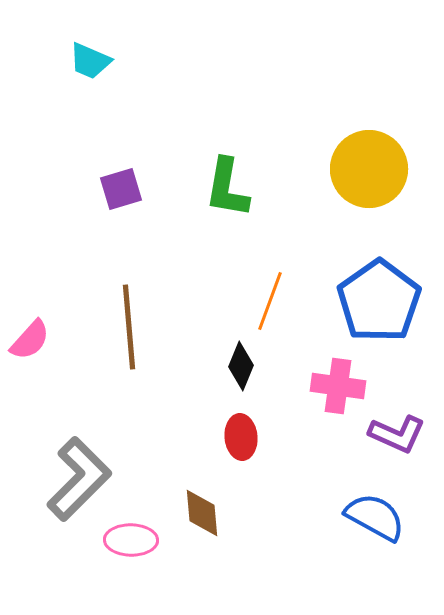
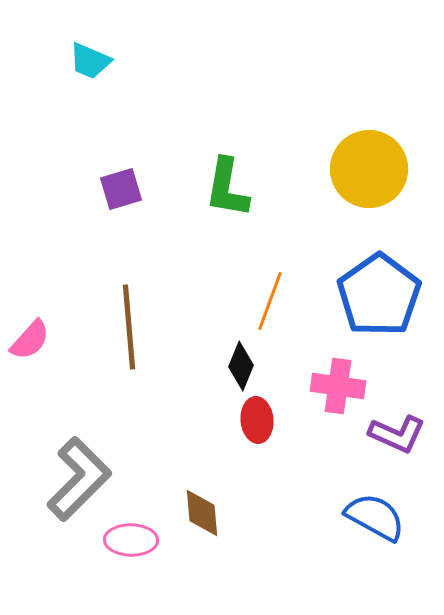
blue pentagon: moved 6 px up
red ellipse: moved 16 px right, 17 px up
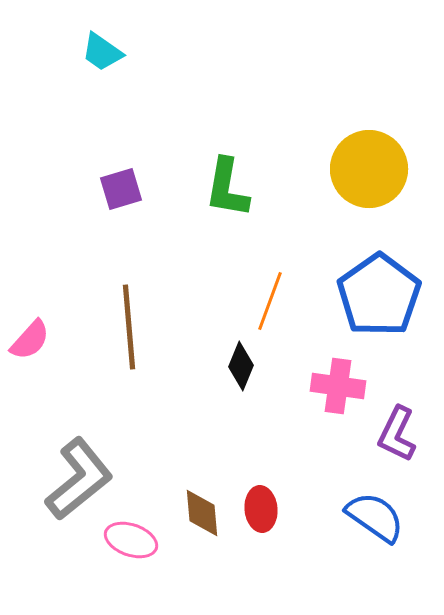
cyan trapezoid: moved 12 px right, 9 px up; rotated 12 degrees clockwise
red ellipse: moved 4 px right, 89 px down
purple L-shape: rotated 92 degrees clockwise
gray L-shape: rotated 6 degrees clockwise
blue semicircle: rotated 6 degrees clockwise
pink ellipse: rotated 18 degrees clockwise
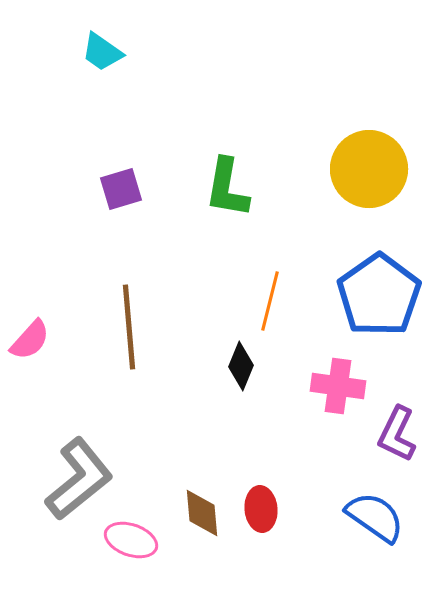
orange line: rotated 6 degrees counterclockwise
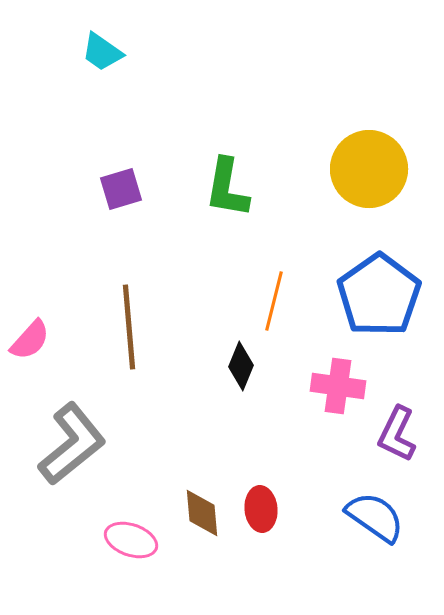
orange line: moved 4 px right
gray L-shape: moved 7 px left, 35 px up
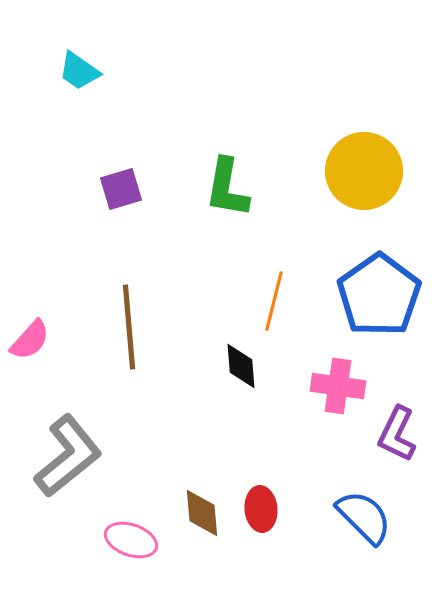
cyan trapezoid: moved 23 px left, 19 px down
yellow circle: moved 5 px left, 2 px down
black diamond: rotated 27 degrees counterclockwise
gray L-shape: moved 4 px left, 12 px down
blue semicircle: moved 11 px left; rotated 10 degrees clockwise
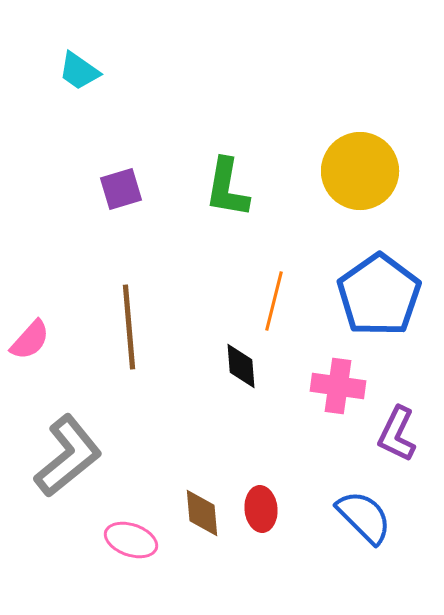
yellow circle: moved 4 px left
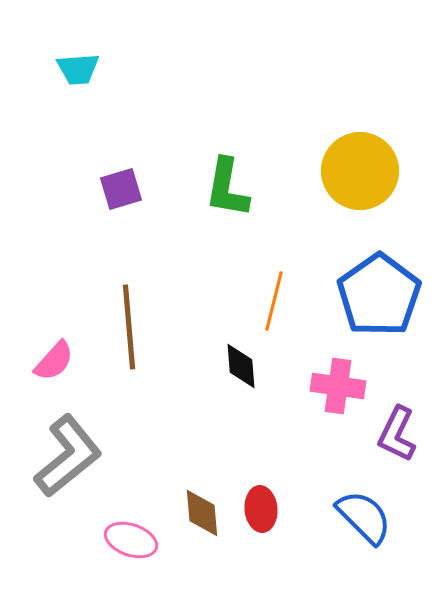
cyan trapezoid: moved 1 px left, 2 px up; rotated 39 degrees counterclockwise
pink semicircle: moved 24 px right, 21 px down
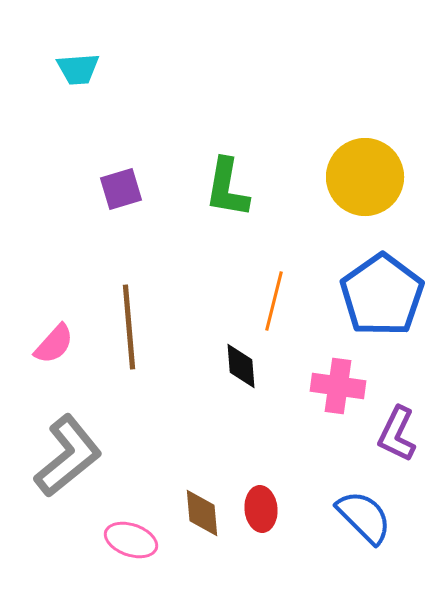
yellow circle: moved 5 px right, 6 px down
blue pentagon: moved 3 px right
pink semicircle: moved 17 px up
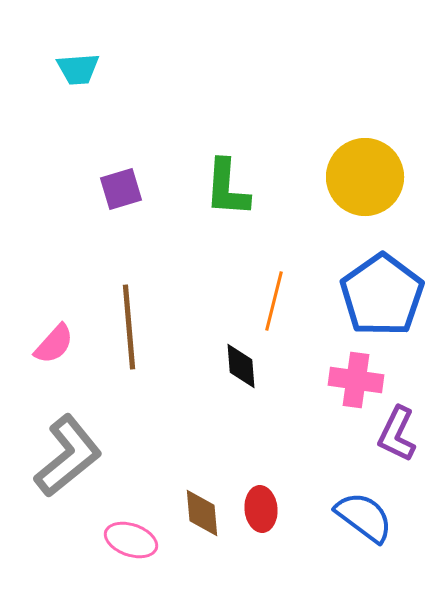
green L-shape: rotated 6 degrees counterclockwise
pink cross: moved 18 px right, 6 px up
blue semicircle: rotated 8 degrees counterclockwise
